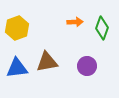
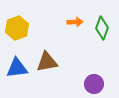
purple circle: moved 7 px right, 18 px down
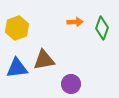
brown triangle: moved 3 px left, 2 px up
purple circle: moved 23 px left
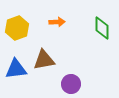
orange arrow: moved 18 px left
green diamond: rotated 20 degrees counterclockwise
blue triangle: moved 1 px left, 1 px down
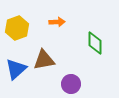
green diamond: moved 7 px left, 15 px down
blue triangle: rotated 35 degrees counterclockwise
